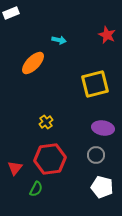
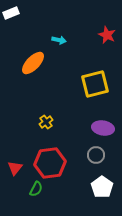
red hexagon: moved 4 px down
white pentagon: rotated 20 degrees clockwise
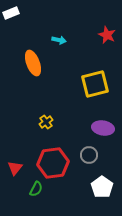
orange ellipse: rotated 65 degrees counterclockwise
gray circle: moved 7 px left
red hexagon: moved 3 px right
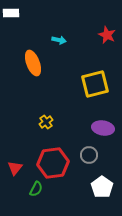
white rectangle: rotated 21 degrees clockwise
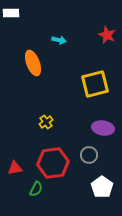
red triangle: rotated 42 degrees clockwise
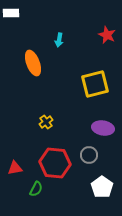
cyan arrow: rotated 88 degrees clockwise
red hexagon: moved 2 px right; rotated 12 degrees clockwise
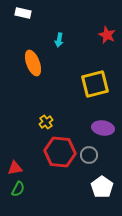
white rectangle: moved 12 px right; rotated 14 degrees clockwise
red hexagon: moved 5 px right, 11 px up
green semicircle: moved 18 px left
